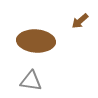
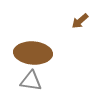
brown ellipse: moved 3 px left, 12 px down
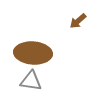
brown arrow: moved 2 px left
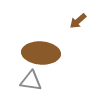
brown ellipse: moved 8 px right
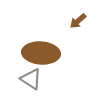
gray triangle: moved 2 px up; rotated 25 degrees clockwise
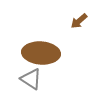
brown arrow: moved 1 px right
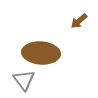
gray triangle: moved 7 px left, 1 px down; rotated 20 degrees clockwise
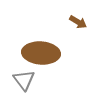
brown arrow: moved 1 px left, 1 px down; rotated 108 degrees counterclockwise
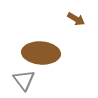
brown arrow: moved 2 px left, 3 px up
